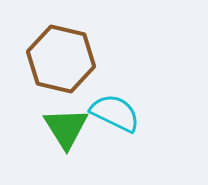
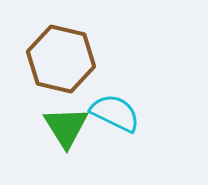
green triangle: moved 1 px up
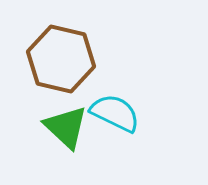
green triangle: rotated 15 degrees counterclockwise
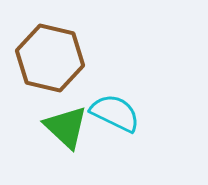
brown hexagon: moved 11 px left, 1 px up
